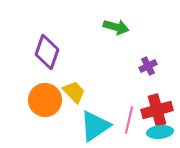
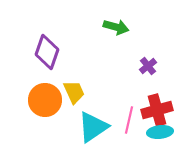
purple cross: rotated 12 degrees counterclockwise
yellow trapezoid: rotated 20 degrees clockwise
cyan triangle: moved 2 px left, 1 px down
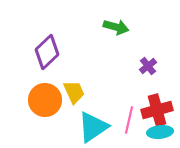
purple diamond: rotated 28 degrees clockwise
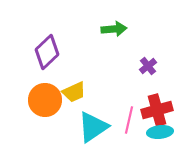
green arrow: moved 2 px left, 2 px down; rotated 20 degrees counterclockwise
yellow trapezoid: rotated 90 degrees clockwise
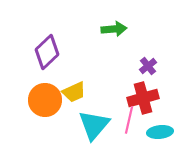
red cross: moved 14 px left, 12 px up
cyan triangle: moved 1 px right, 2 px up; rotated 16 degrees counterclockwise
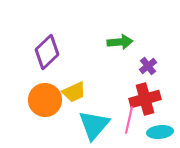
green arrow: moved 6 px right, 13 px down
red cross: moved 2 px right, 1 px down
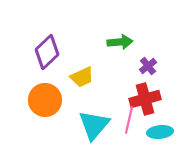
yellow trapezoid: moved 8 px right, 15 px up
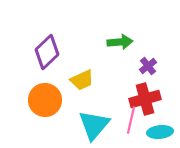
yellow trapezoid: moved 3 px down
pink line: moved 2 px right
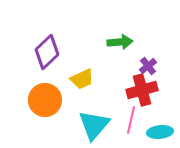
yellow trapezoid: moved 1 px up
red cross: moved 3 px left, 9 px up
